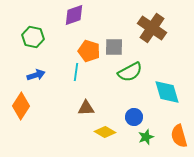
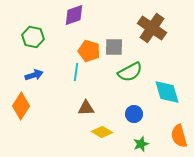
blue arrow: moved 2 px left
blue circle: moved 3 px up
yellow diamond: moved 3 px left
green star: moved 5 px left, 7 px down
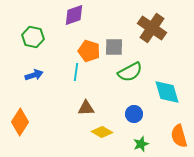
orange diamond: moved 1 px left, 16 px down
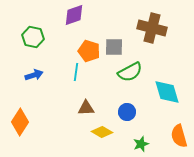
brown cross: rotated 20 degrees counterclockwise
blue circle: moved 7 px left, 2 px up
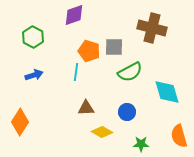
green hexagon: rotated 15 degrees clockwise
green star: rotated 21 degrees clockwise
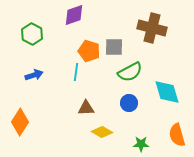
green hexagon: moved 1 px left, 3 px up
blue circle: moved 2 px right, 9 px up
orange semicircle: moved 2 px left, 1 px up
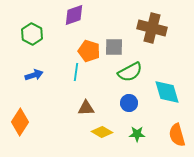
green star: moved 4 px left, 10 px up
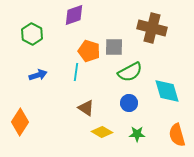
blue arrow: moved 4 px right
cyan diamond: moved 1 px up
brown triangle: rotated 36 degrees clockwise
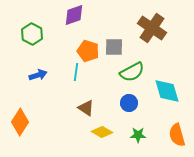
brown cross: rotated 20 degrees clockwise
orange pentagon: moved 1 px left
green semicircle: moved 2 px right
green star: moved 1 px right, 1 px down
